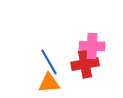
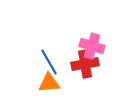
pink cross: rotated 15 degrees clockwise
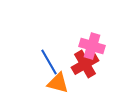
red cross: rotated 20 degrees counterclockwise
orange triangle: moved 9 px right; rotated 20 degrees clockwise
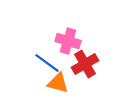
pink cross: moved 24 px left, 5 px up
blue line: moved 2 px left, 1 px down; rotated 24 degrees counterclockwise
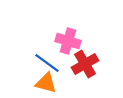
orange triangle: moved 12 px left
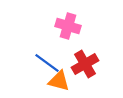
pink cross: moved 15 px up
orange triangle: moved 13 px right, 2 px up
